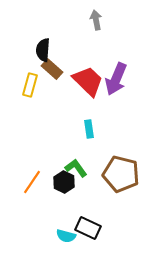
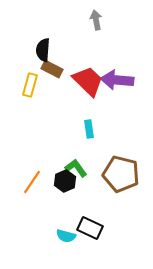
brown rectangle: rotated 15 degrees counterclockwise
purple arrow: moved 1 px right, 1 px down; rotated 72 degrees clockwise
black hexagon: moved 1 px right, 1 px up; rotated 10 degrees clockwise
black rectangle: moved 2 px right
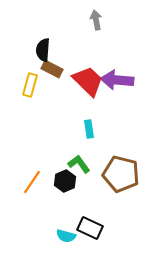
green L-shape: moved 3 px right, 4 px up
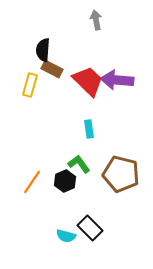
black rectangle: rotated 20 degrees clockwise
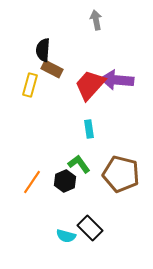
red trapezoid: moved 2 px right, 4 px down; rotated 92 degrees counterclockwise
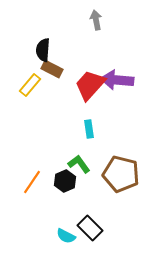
yellow rectangle: rotated 25 degrees clockwise
cyan semicircle: rotated 12 degrees clockwise
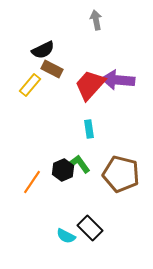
black semicircle: rotated 120 degrees counterclockwise
purple arrow: moved 1 px right
black hexagon: moved 2 px left, 11 px up
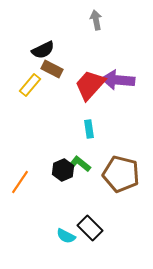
green L-shape: rotated 15 degrees counterclockwise
orange line: moved 12 px left
